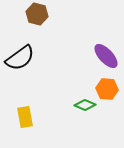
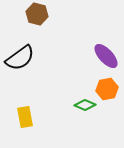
orange hexagon: rotated 15 degrees counterclockwise
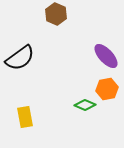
brown hexagon: moved 19 px right; rotated 10 degrees clockwise
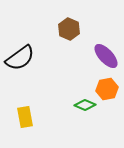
brown hexagon: moved 13 px right, 15 px down
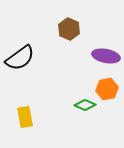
purple ellipse: rotated 36 degrees counterclockwise
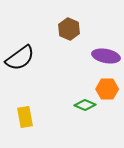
orange hexagon: rotated 10 degrees clockwise
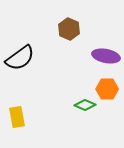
yellow rectangle: moved 8 px left
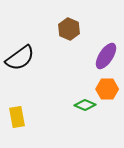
purple ellipse: rotated 68 degrees counterclockwise
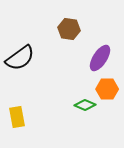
brown hexagon: rotated 15 degrees counterclockwise
purple ellipse: moved 6 px left, 2 px down
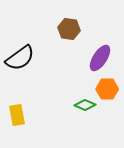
yellow rectangle: moved 2 px up
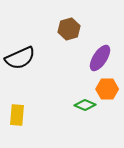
brown hexagon: rotated 25 degrees counterclockwise
black semicircle: rotated 12 degrees clockwise
yellow rectangle: rotated 15 degrees clockwise
